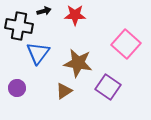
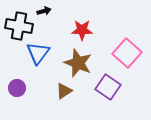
red star: moved 7 px right, 15 px down
pink square: moved 1 px right, 9 px down
brown star: rotated 12 degrees clockwise
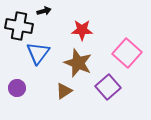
purple square: rotated 15 degrees clockwise
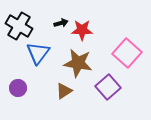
black arrow: moved 17 px right, 12 px down
black cross: rotated 20 degrees clockwise
brown star: rotated 12 degrees counterclockwise
purple circle: moved 1 px right
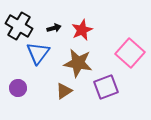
black arrow: moved 7 px left, 5 px down
red star: rotated 25 degrees counterclockwise
pink square: moved 3 px right
purple square: moved 2 px left; rotated 20 degrees clockwise
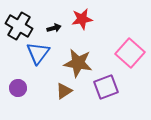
red star: moved 11 px up; rotated 15 degrees clockwise
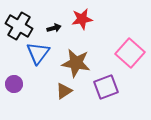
brown star: moved 2 px left
purple circle: moved 4 px left, 4 px up
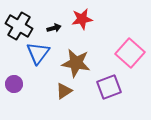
purple square: moved 3 px right
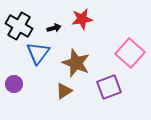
brown star: rotated 12 degrees clockwise
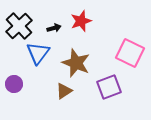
red star: moved 1 px left, 2 px down; rotated 10 degrees counterclockwise
black cross: rotated 16 degrees clockwise
pink square: rotated 16 degrees counterclockwise
